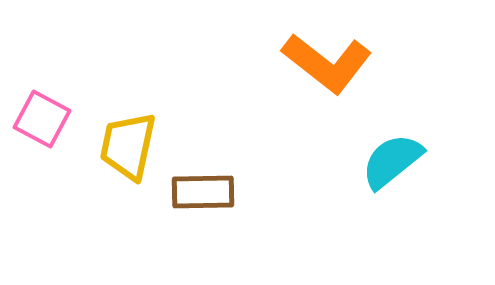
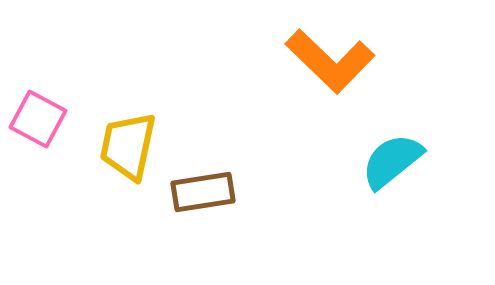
orange L-shape: moved 3 px right, 2 px up; rotated 6 degrees clockwise
pink square: moved 4 px left
brown rectangle: rotated 8 degrees counterclockwise
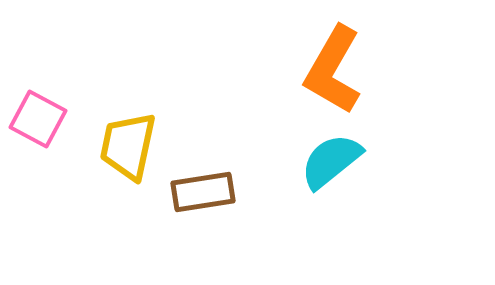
orange L-shape: moved 3 px right, 9 px down; rotated 76 degrees clockwise
cyan semicircle: moved 61 px left
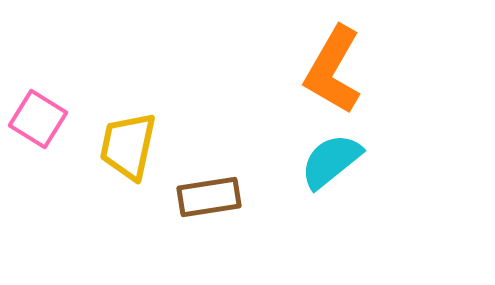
pink square: rotated 4 degrees clockwise
brown rectangle: moved 6 px right, 5 px down
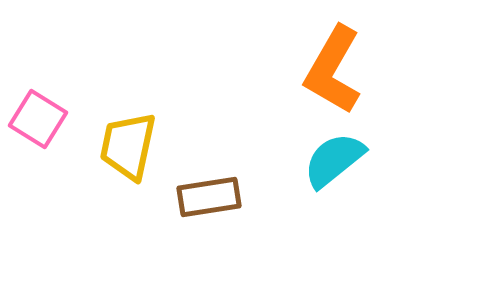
cyan semicircle: moved 3 px right, 1 px up
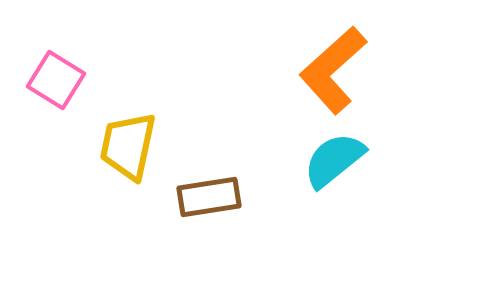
orange L-shape: rotated 18 degrees clockwise
pink square: moved 18 px right, 39 px up
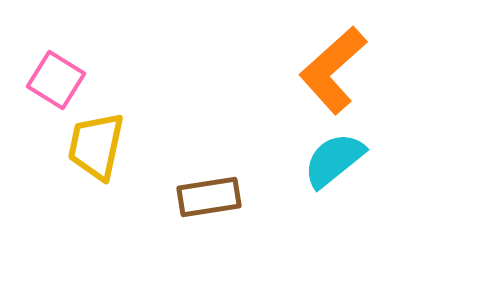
yellow trapezoid: moved 32 px left
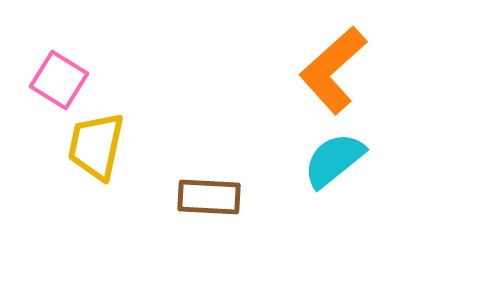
pink square: moved 3 px right
brown rectangle: rotated 12 degrees clockwise
